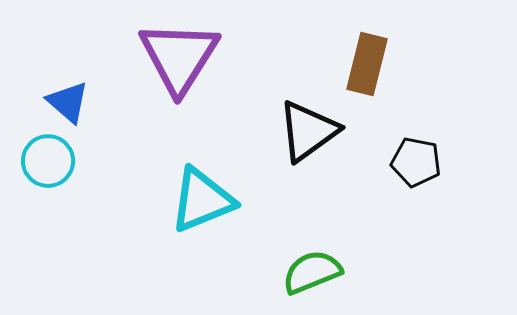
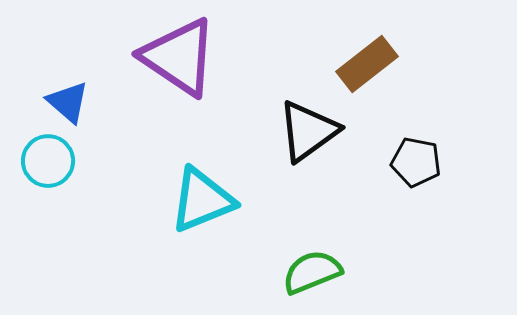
purple triangle: rotated 28 degrees counterclockwise
brown rectangle: rotated 38 degrees clockwise
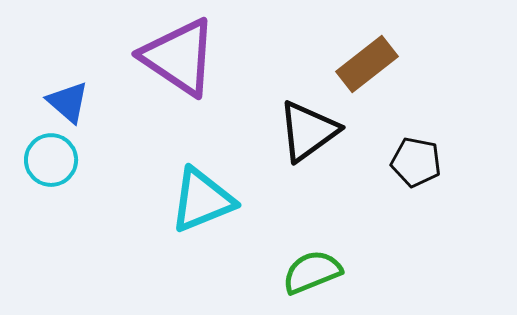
cyan circle: moved 3 px right, 1 px up
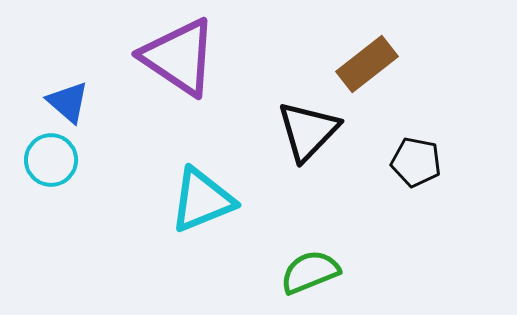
black triangle: rotated 10 degrees counterclockwise
green semicircle: moved 2 px left
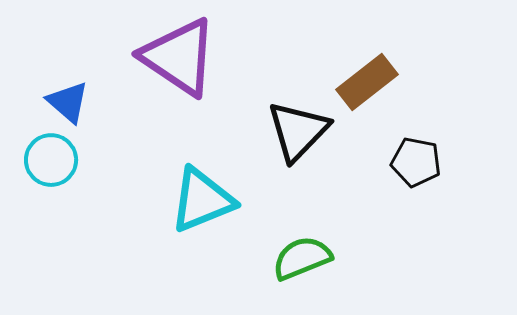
brown rectangle: moved 18 px down
black triangle: moved 10 px left
green semicircle: moved 8 px left, 14 px up
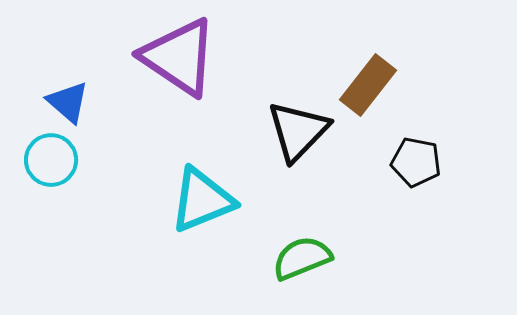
brown rectangle: moved 1 px right, 3 px down; rotated 14 degrees counterclockwise
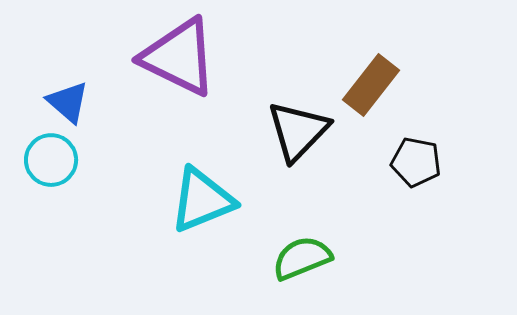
purple triangle: rotated 8 degrees counterclockwise
brown rectangle: moved 3 px right
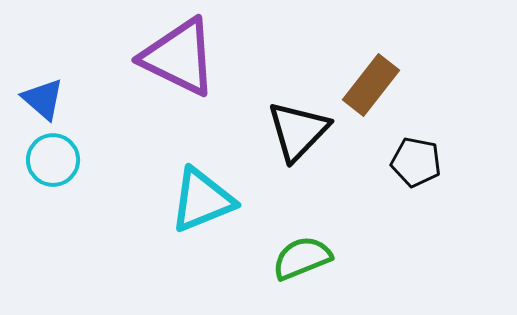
blue triangle: moved 25 px left, 3 px up
cyan circle: moved 2 px right
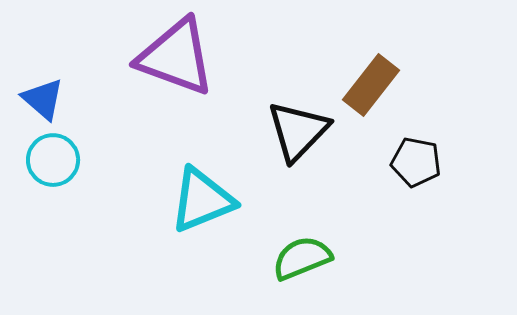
purple triangle: moved 3 px left; rotated 6 degrees counterclockwise
